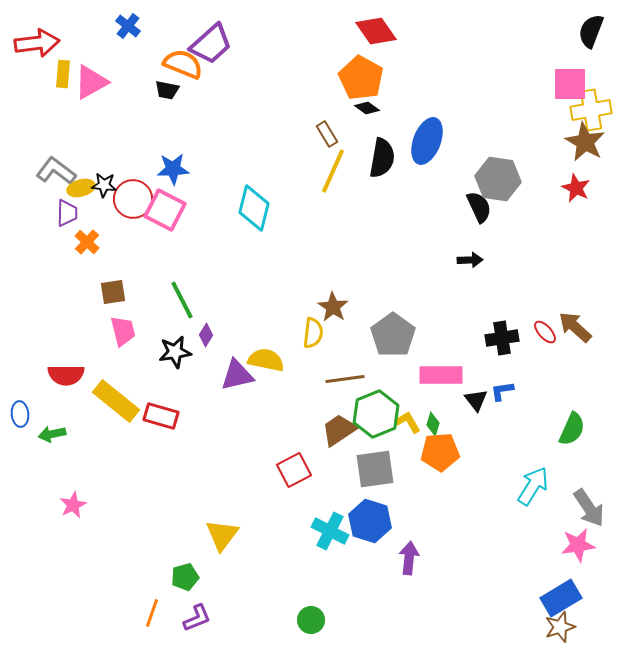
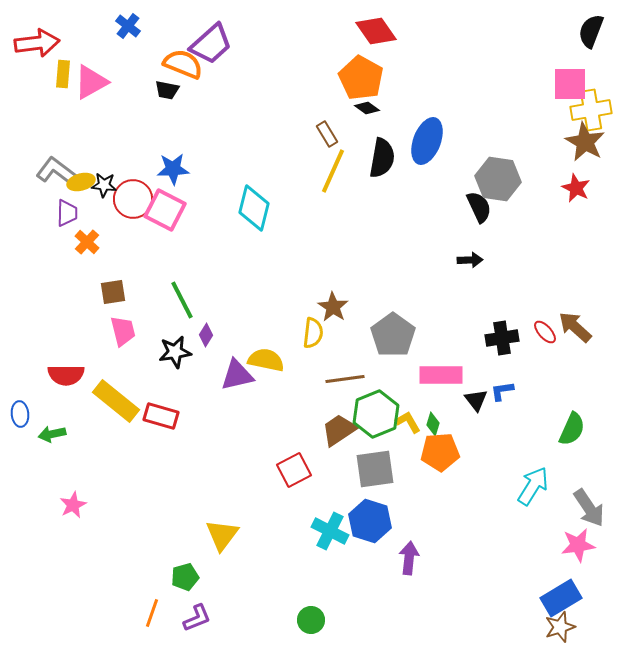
yellow ellipse at (81, 188): moved 6 px up
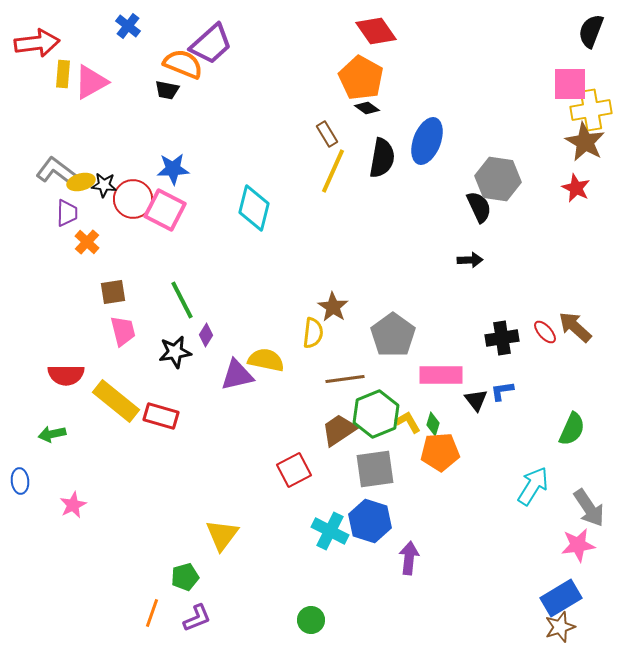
blue ellipse at (20, 414): moved 67 px down
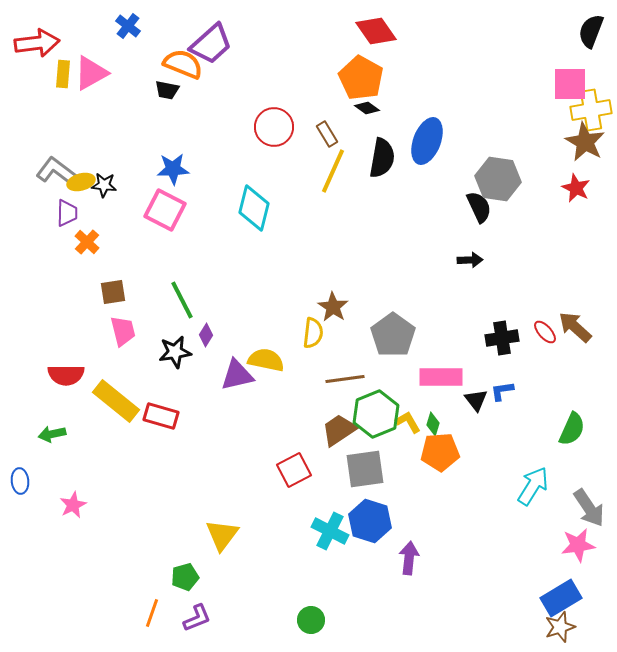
pink triangle at (91, 82): moved 9 px up
red circle at (133, 199): moved 141 px right, 72 px up
pink rectangle at (441, 375): moved 2 px down
gray square at (375, 469): moved 10 px left
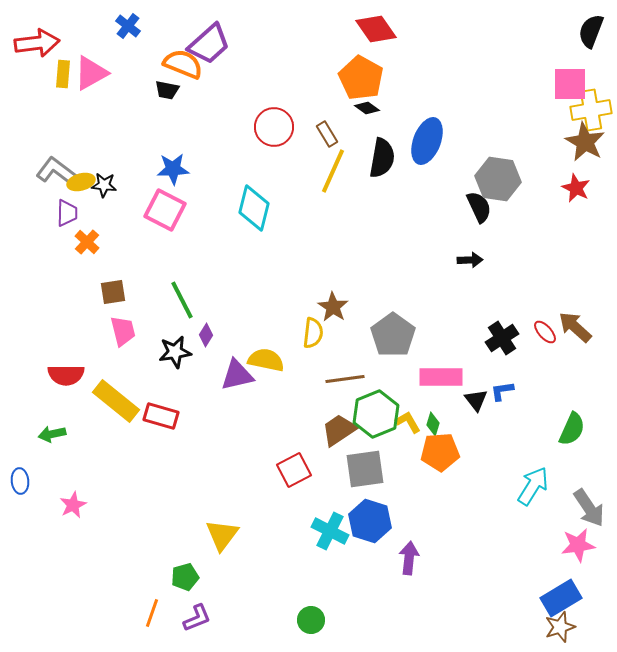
red diamond at (376, 31): moved 2 px up
purple trapezoid at (211, 44): moved 2 px left
black cross at (502, 338): rotated 24 degrees counterclockwise
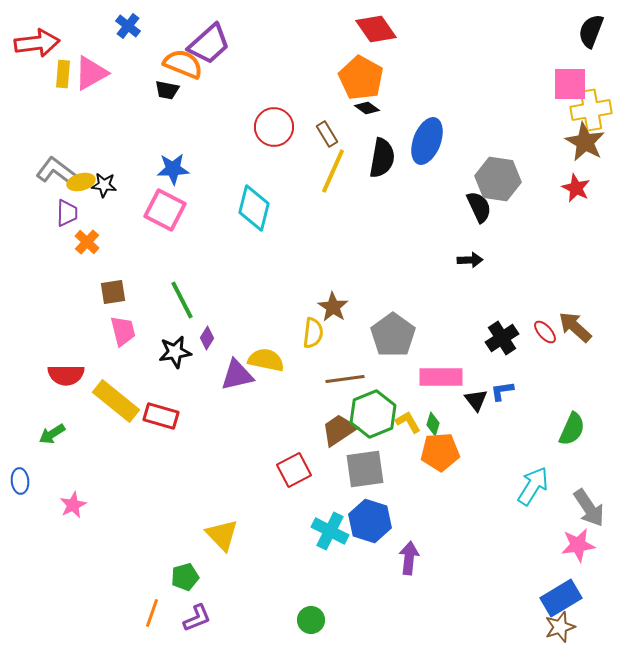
purple diamond at (206, 335): moved 1 px right, 3 px down
green hexagon at (376, 414): moved 3 px left
green arrow at (52, 434): rotated 20 degrees counterclockwise
yellow triangle at (222, 535): rotated 21 degrees counterclockwise
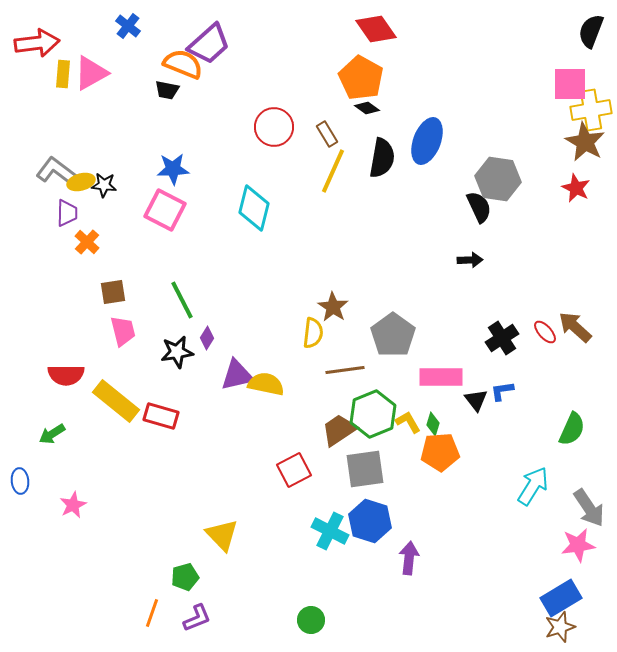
black star at (175, 352): moved 2 px right
yellow semicircle at (266, 360): moved 24 px down
brown line at (345, 379): moved 9 px up
